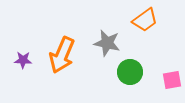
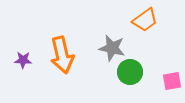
gray star: moved 5 px right, 5 px down
orange arrow: rotated 36 degrees counterclockwise
pink square: moved 1 px down
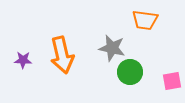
orange trapezoid: rotated 44 degrees clockwise
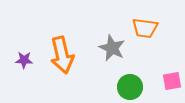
orange trapezoid: moved 8 px down
gray star: rotated 12 degrees clockwise
purple star: moved 1 px right
green circle: moved 15 px down
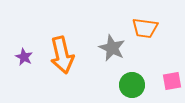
purple star: moved 3 px up; rotated 24 degrees clockwise
green circle: moved 2 px right, 2 px up
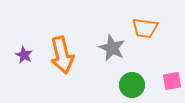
purple star: moved 2 px up
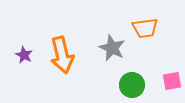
orange trapezoid: rotated 16 degrees counterclockwise
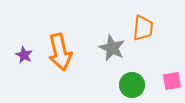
orange trapezoid: moved 2 px left; rotated 76 degrees counterclockwise
orange arrow: moved 2 px left, 3 px up
